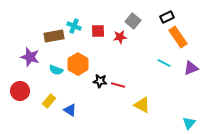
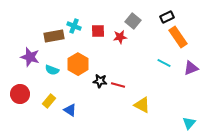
cyan semicircle: moved 4 px left
red circle: moved 3 px down
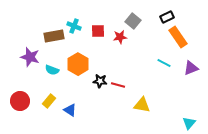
red circle: moved 7 px down
yellow triangle: rotated 18 degrees counterclockwise
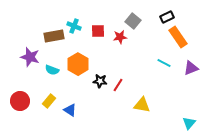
red line: rotated 72 degrees counterclockwise
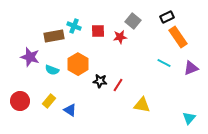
cyan triangle: moved 5 px up
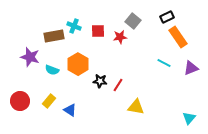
yellow triangle: moved 6 px left, 2 px down
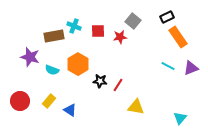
cyan line: moved 4 px right, 3 px down
cyan triangle: moved 9 px left
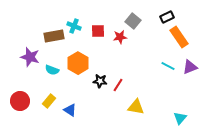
orange rectangle: moved 1 px right
orange hexagon: moved 1 px up
purple triangle: moved 1 px left, 1 px up
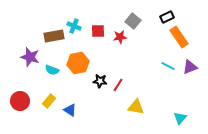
orange hexagon: rotated 20 degrees clockwise
